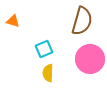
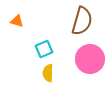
orange triangle: moved 4 px right
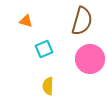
orange triangle: moved 9 px right
yellow semicircle: moved 13 px down
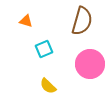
pink circle: moved 5 px down
yellow semicircle: rotated 48 degrees counterclockwise
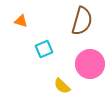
orange triangle: moved 5 px left
yellow semicircle: moved 14 px right
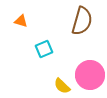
pink circle: moved 11 px down
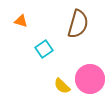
brown semicircle: moved 4 px left, 3 px down
cyan square: rotated 12 degrees counterclockwise
pink circle: moved 4 px down
